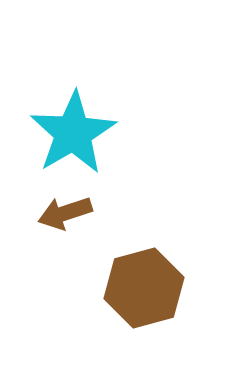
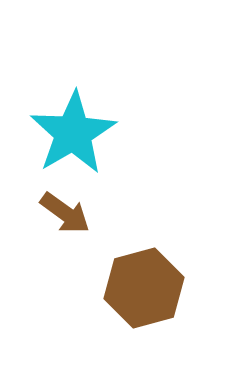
brown arrow: rotated 126 degrees counterclockwise
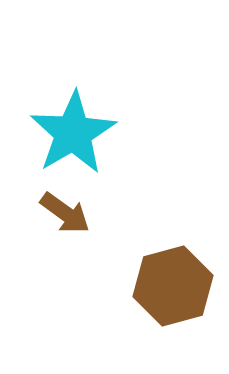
brown hexagon: moved 29 px right, 2 px up
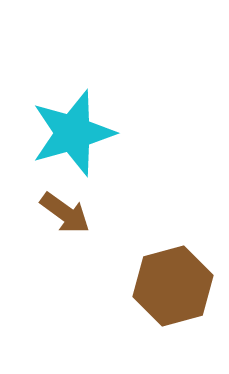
cyan star: rotated 14 degrees clockwise
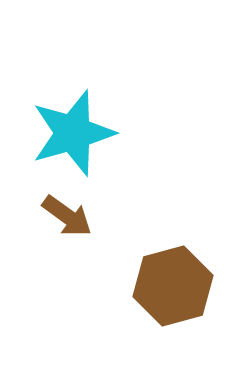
brown arrow: moved 2 px right, 3 px down
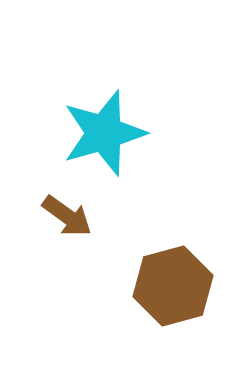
cyan star: moved 31 px right
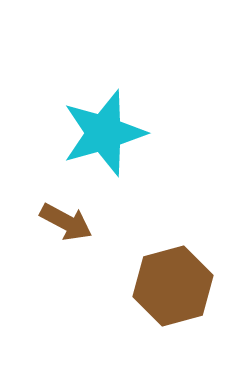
brown arrow: moved 1 px left, 6 px down; rotated 8 degrees counterclockwise
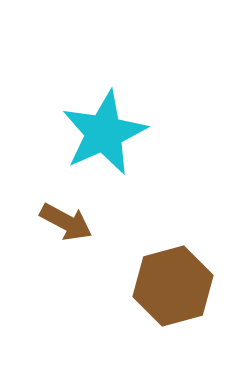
cyan star: rotated 8 degrees counterclockwise
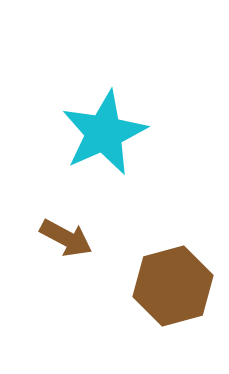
brown arrow: moved 16 px down
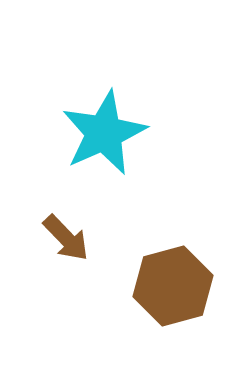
brown arrow: rotated 18 degrees clockwise
